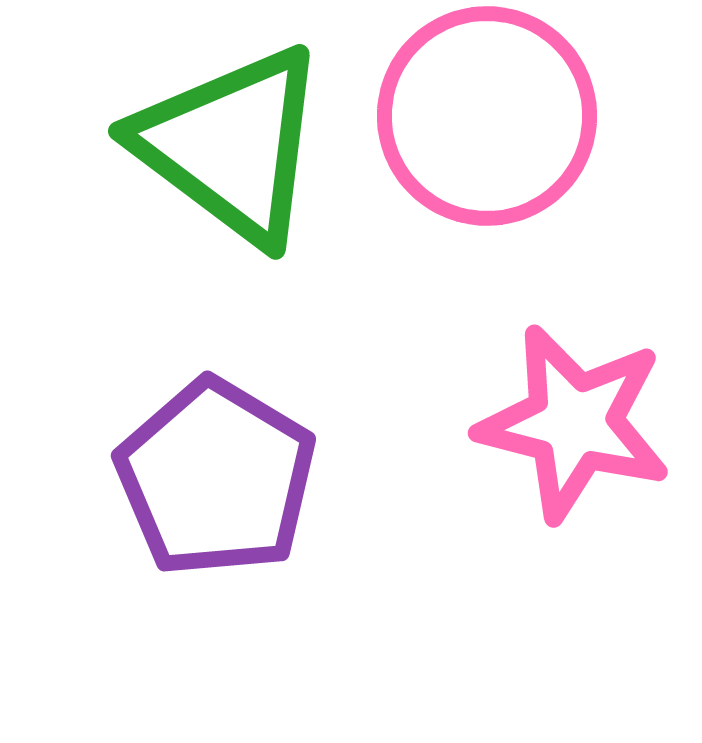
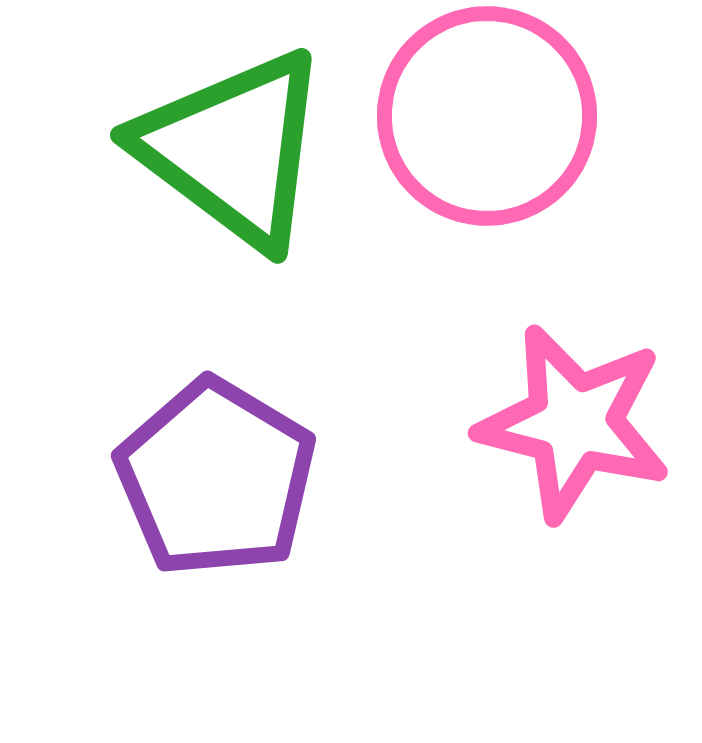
green triangle: moved 2 px right, 4 px down
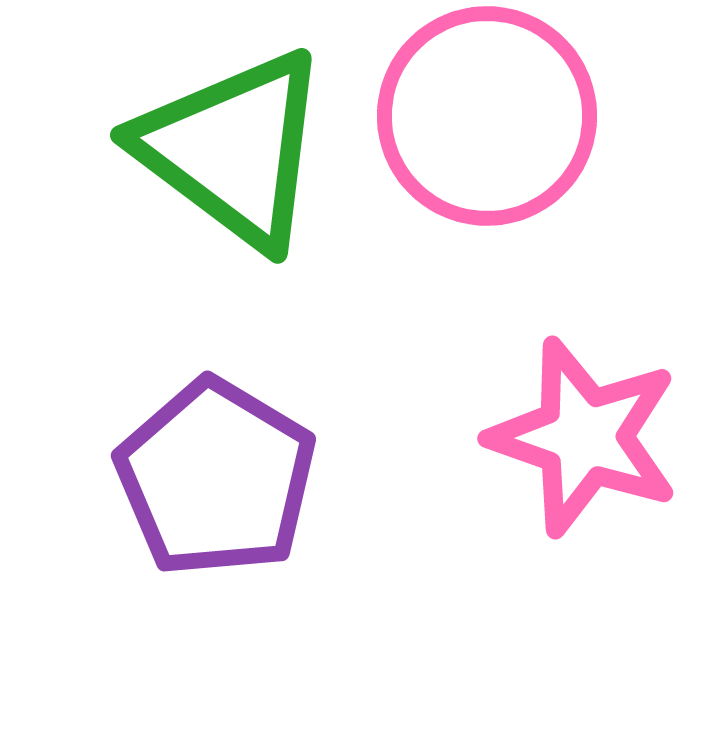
pink star: moved 10 px right, 14 px down; rotated 5 degrees clockwise
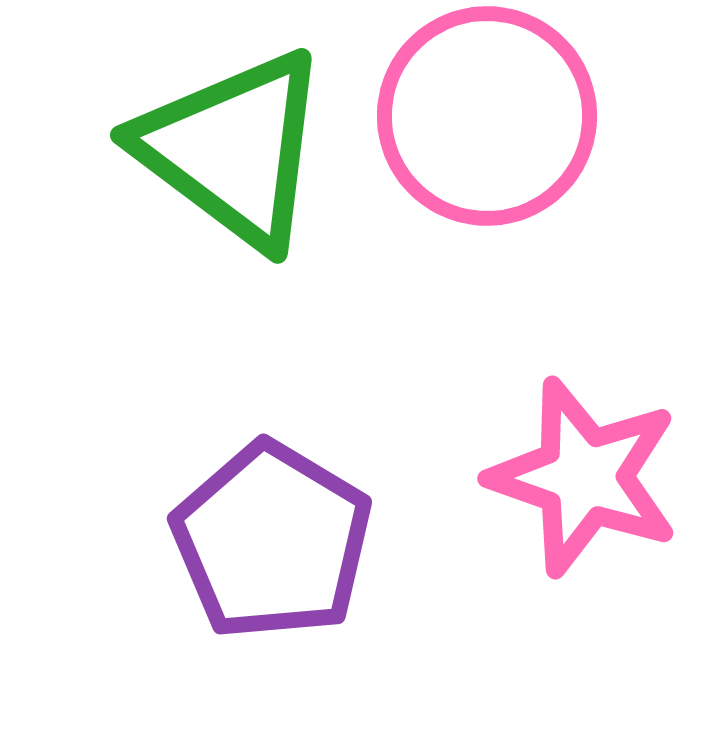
pink star: moved 40 px down
purple pentagon: moved 56 px right, 63 px down
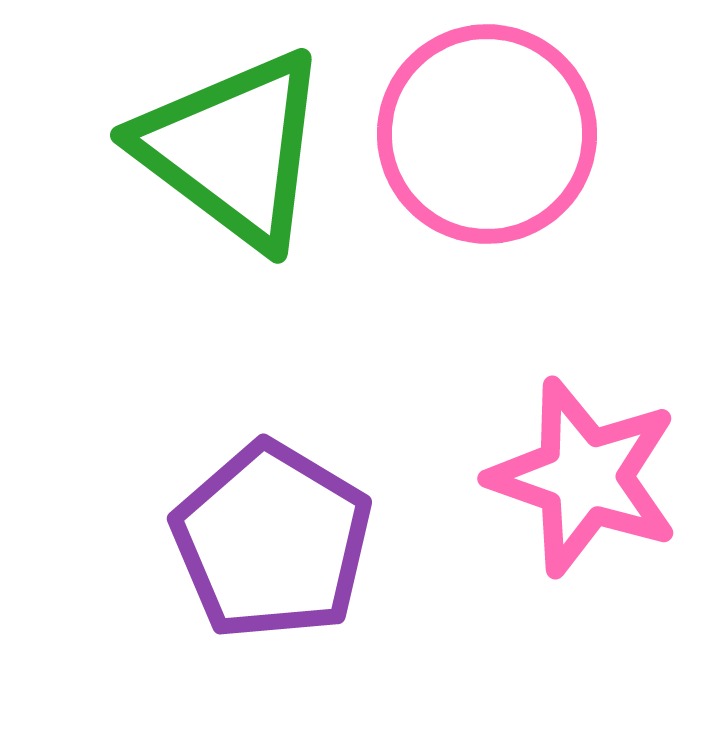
pink circle: moved 18 px down
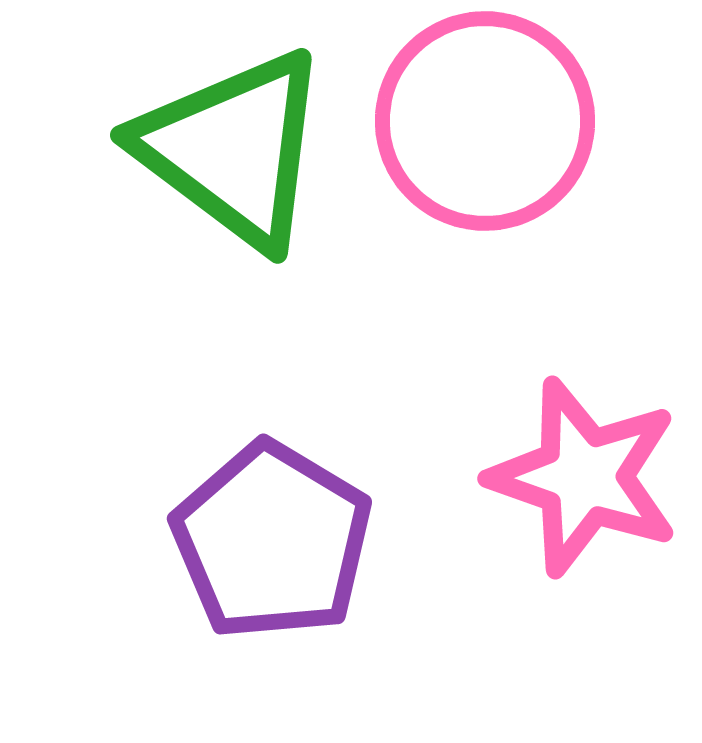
pink circle: moved 2 px left, 13 px up
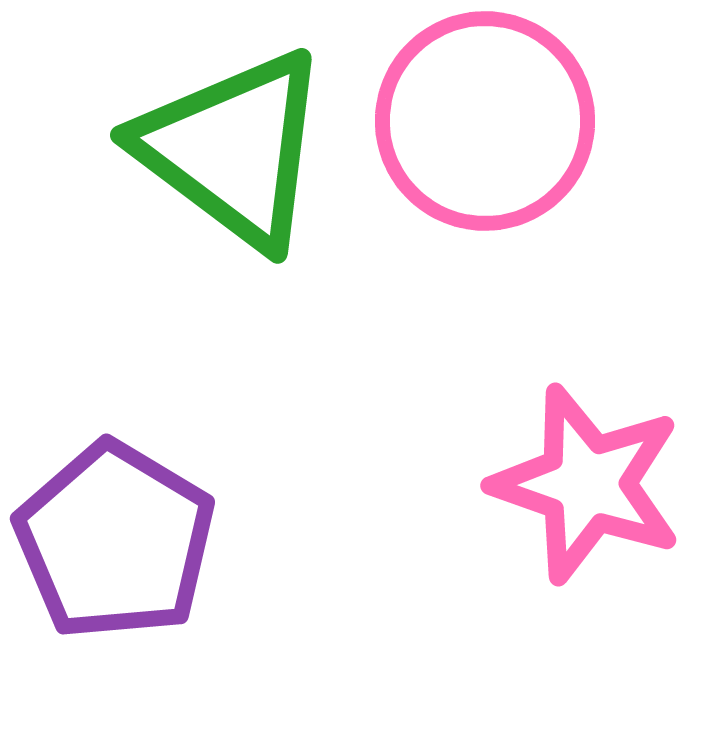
pink star: moved 3 px right, 7 px down
purple pentagon: moved 157 px left
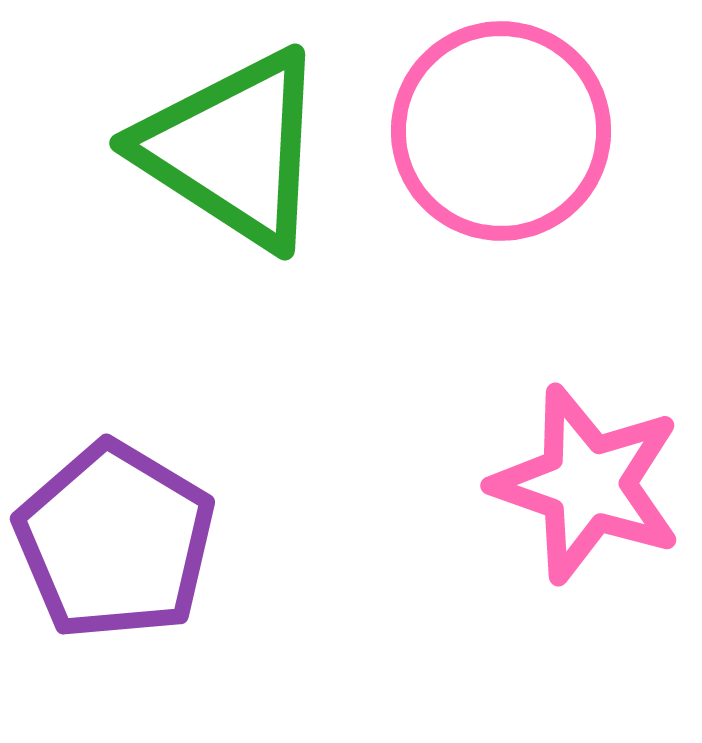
pink circle: moved 16 px right, 10 px down
green triangle: rotated 4 degrees counterclockwise
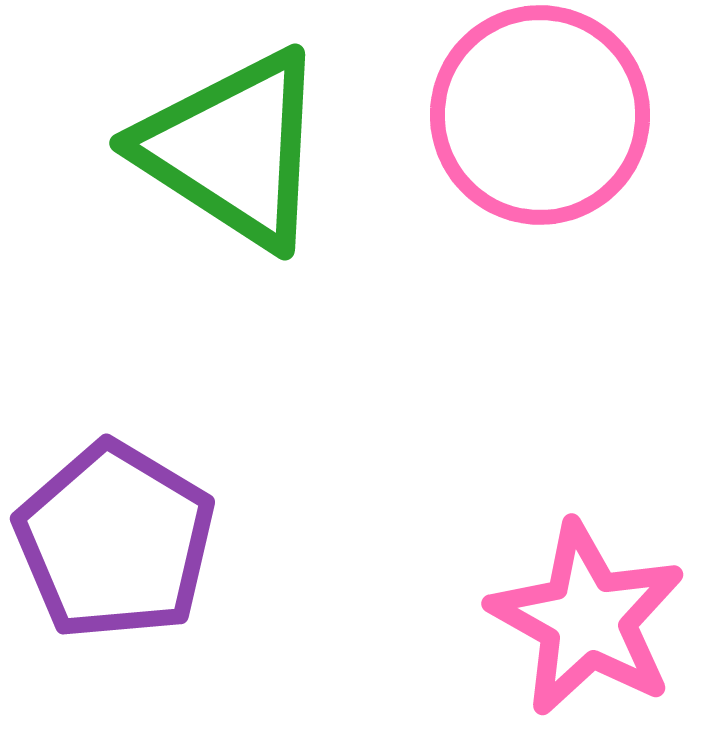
pink circle: moved 39 px right, 16 px up
pink star: moved 135 px down; rotated 10 degrees clockwise
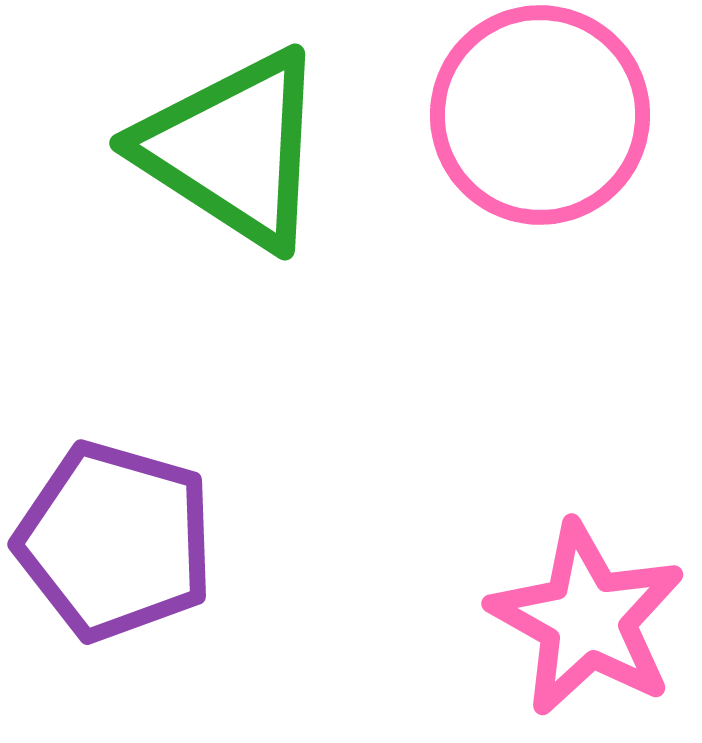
purple pentagon: rotated 15 degrees counterclockwise
